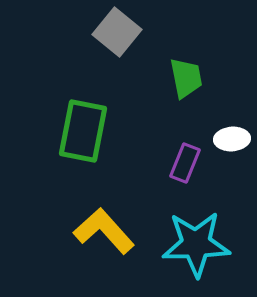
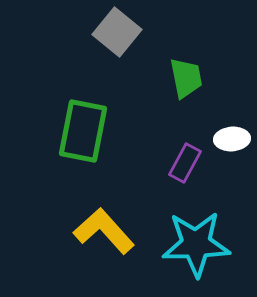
purple rectangle: rotated 6 degrees clockwise
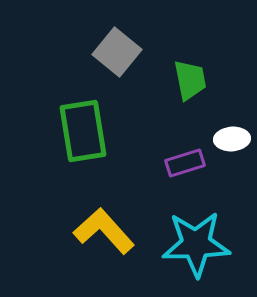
gray square: moved 20 px down
green trapezoid: moved 4 px right, 2 px down
green rectangle: rotated 20 degrees counterclockwise
purple rectangle: rotated 45 degrees clockwise
